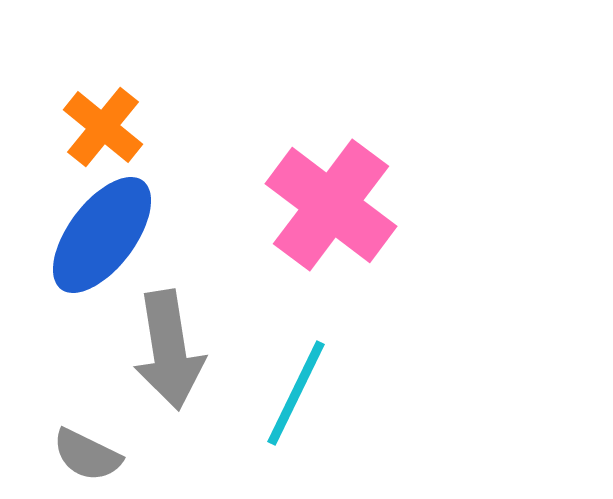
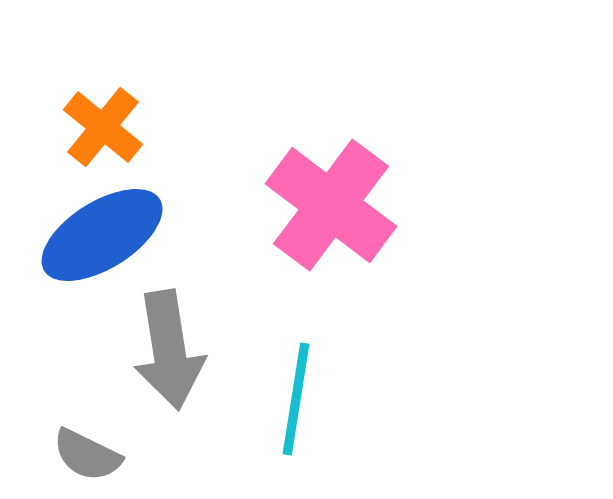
blue ellipse: rotated 21 degrees clockwise
cyan line: moved 6 px down; rotated 17 degrees counterclockwise
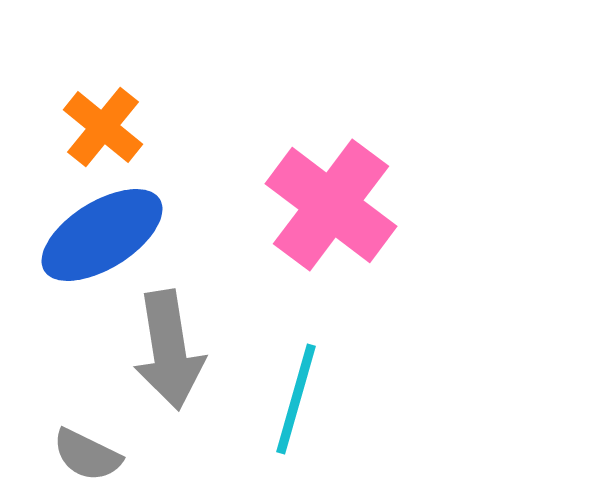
cyan line: rotated 7 degrees clockwise
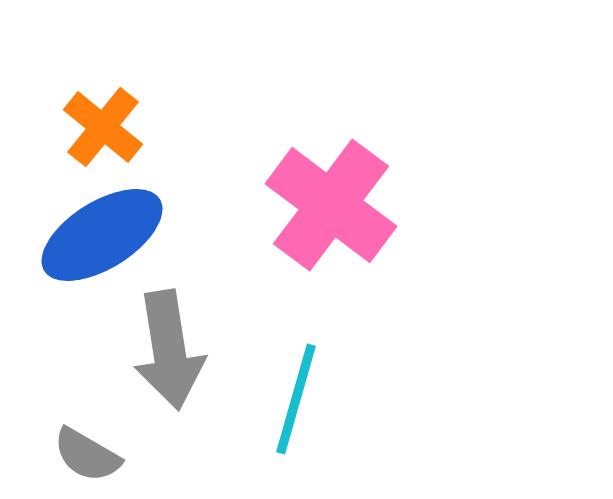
gray semicircle: rotated 4 degrees clockwise
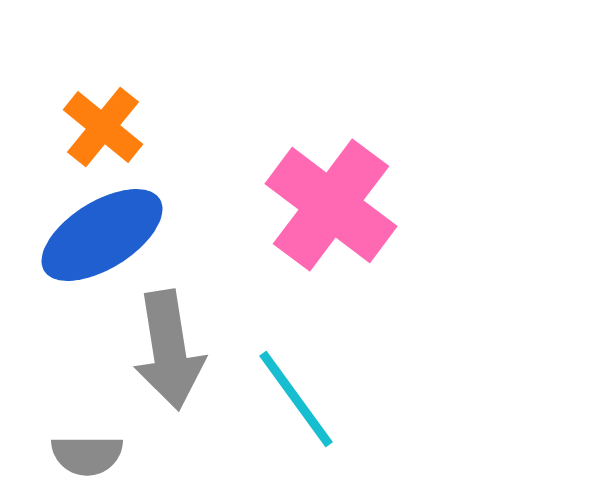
cyan line: rotated 52 degrees counterclockwise
gray semicircle: rotated 30 degrees counterclockwise
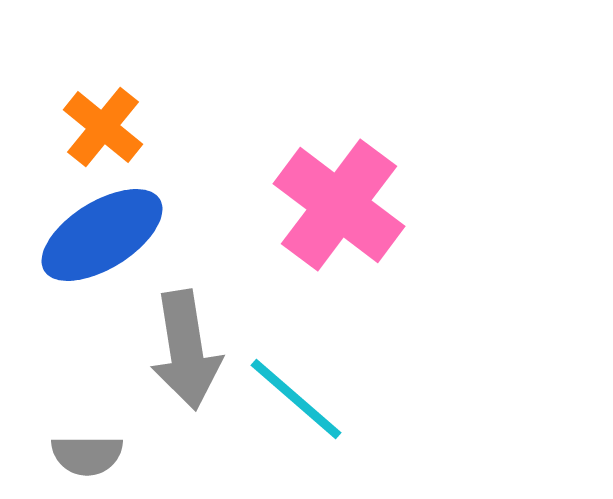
pink cross: moved 8 px right
gray arrow: moved 17 px right
cyan line: rotated 13 degrees counterclockwise
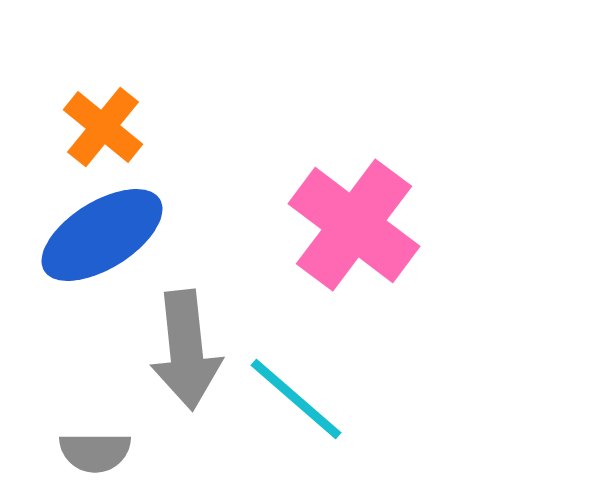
pink cross: moved 15 px right, 20 px down
gray arrow: rotated 3 degrees clockwise
gray semicircle: moved 8 px right, 3 px up
